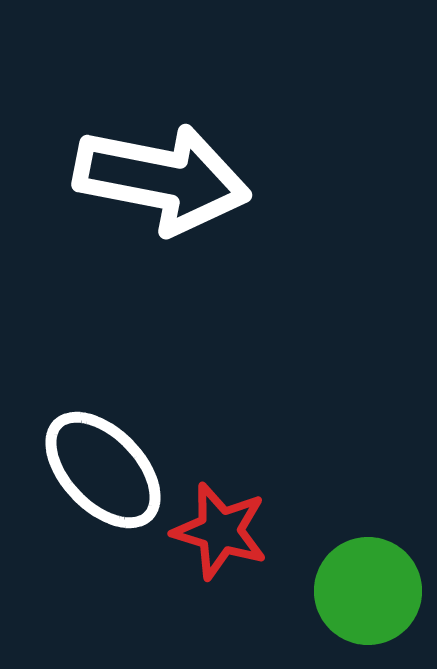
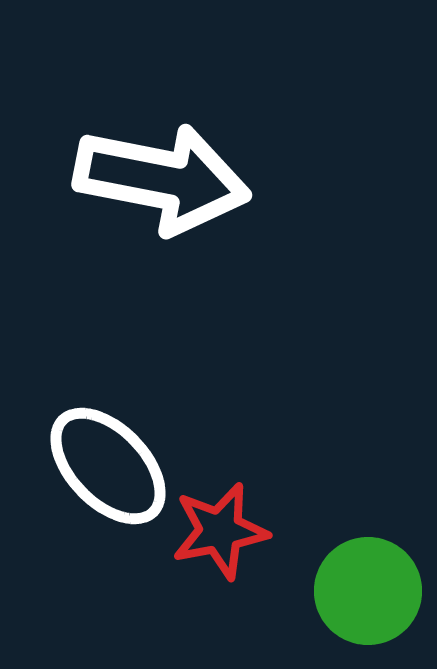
white ellipse: moved 5 px right, 4 px up
red star: rotated 28 degrees counterclockwise
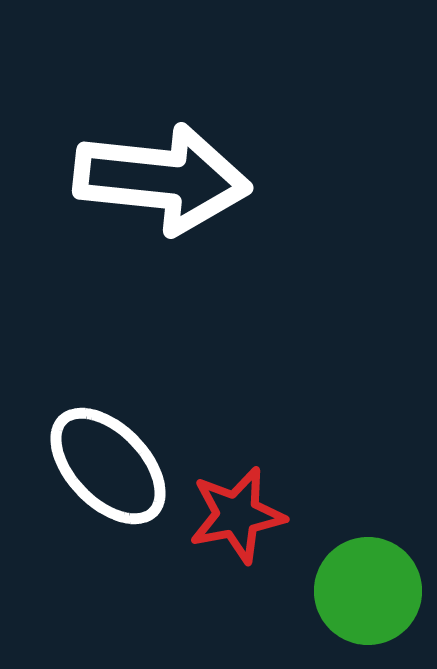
white arrow: rotated 5 degrees counterclockwise
red star: moved 17 px right, 16 px up
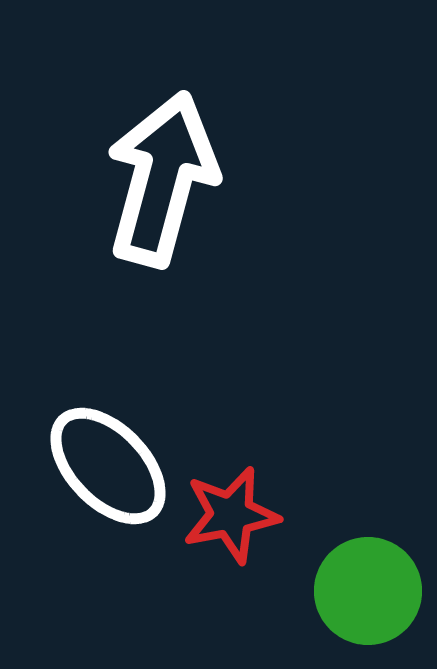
white arrow: rotated 81 degrees counterclockwise
red star: moved 6 px left
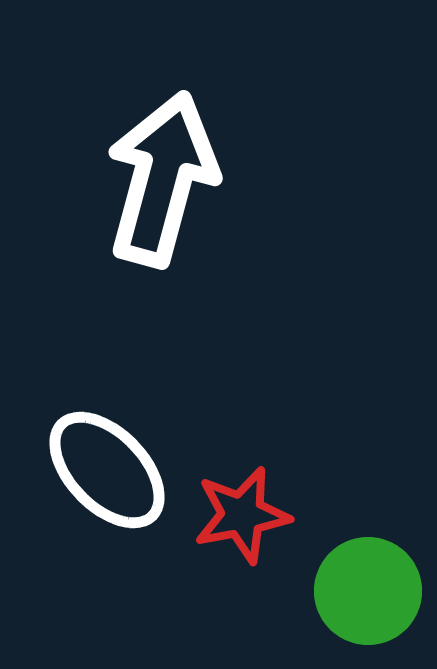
white ellipse: moved 1 px left, 4 px down
red star: moved 11 px right
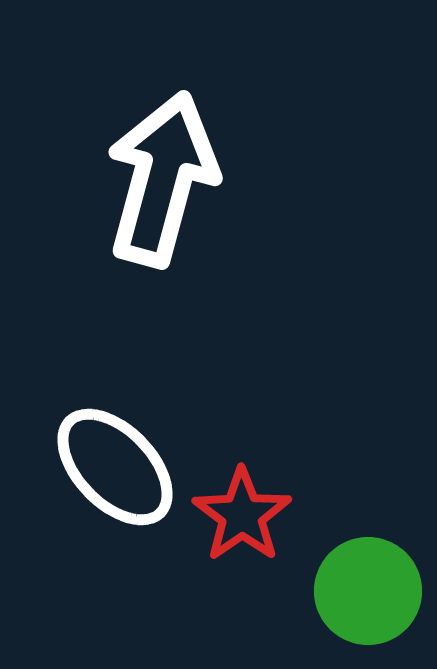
white ellipse: moved 8 px right, 3 px up
red star: rotated 24 degrees counterclockwise
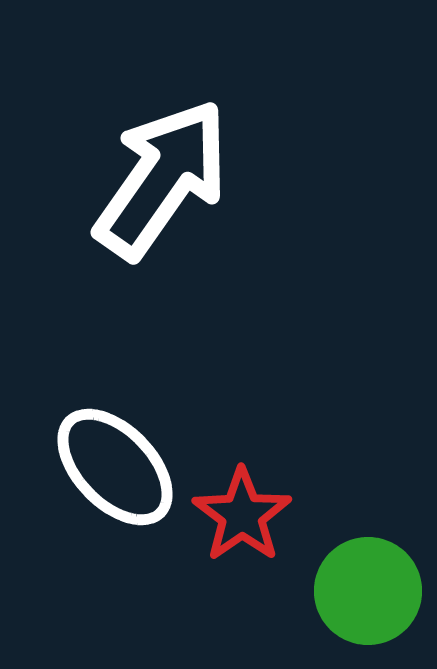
white arrow: rotated 20 degrees clockwise
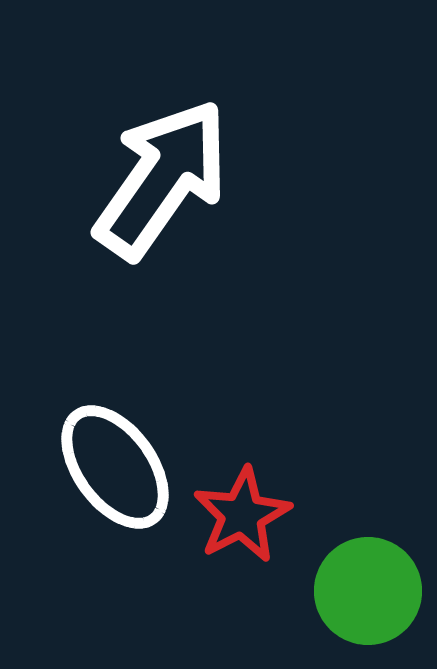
white ellipse: rotated 8 degrees clockwise
red star: rotated 8 degrees clockwise
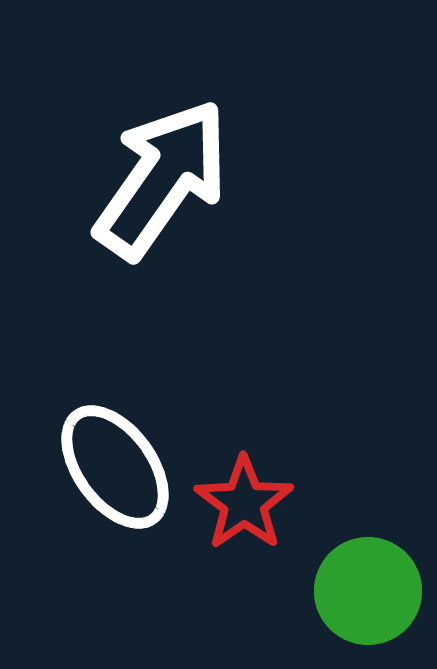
red star: moved 2 px right, 12 px up; rotated 8 degrees counterclockwise
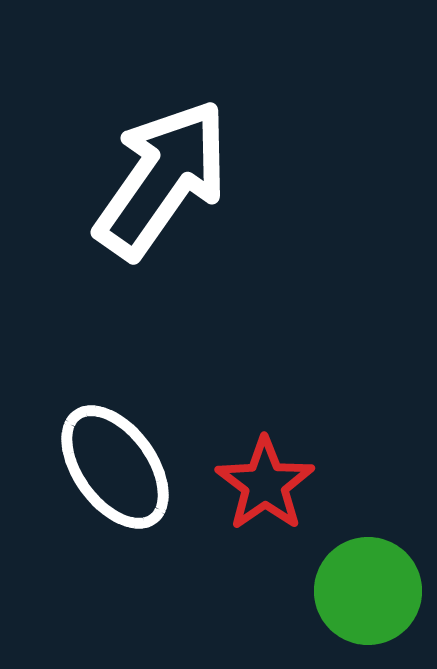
red star: moved 21 px right, 19 px up
